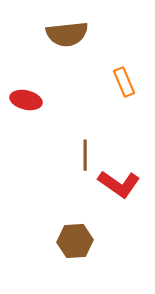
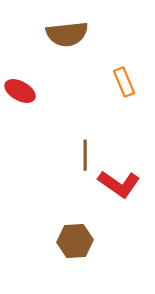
red ellipse: moved 6 px left, 9 px up; rotated 16 degrees clockwise
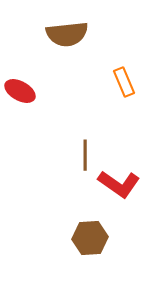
brown hexagon: moved 15 px right, 3 px up
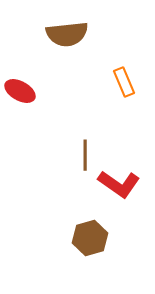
brown hexagon: rotated 12 degrees counterclockwise
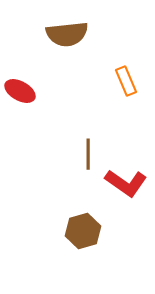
orange rectangle: moved 2 px right, 1 px up
brown line: moved 3 px right, 1 px up
red L-shape: moved 7 px right, 1 px up
brown hexagon: moved 7 px left, 7 px up
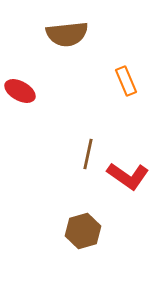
brown line: rotated 12 degrees clockwise
red L-shape: moved 2 px right, 7 px up
